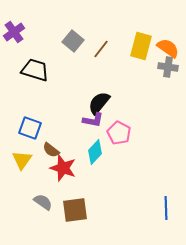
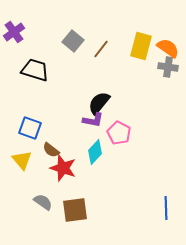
yellow triangle: rotated 15 degrees counterclockwise
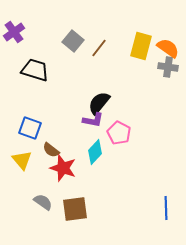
brown line: moved 2 px left, 1 px up
brown square: moved 1 px up
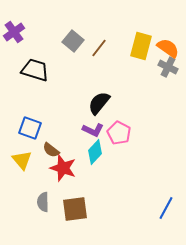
gray cross: rotated 18 degrees clockwise
purple L-shape: moved 10 px down; rotated 15 degrees clockwise
gray semicircle: rotated 126 degrees counterclockwise
blue line: rotated 30 degrees clockwise
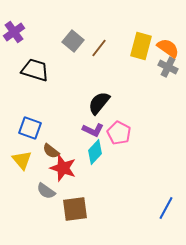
brown semicircle: moved 1 px down
gray semicircle: moved 3 px right, 11 px up; rotated 54 degrees counterclockwise
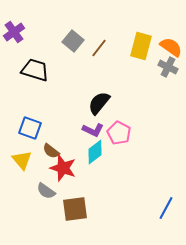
orange semicircle: moved 3 px right, 1 px up
cyan diamond: rotated 10 degrees clockwise
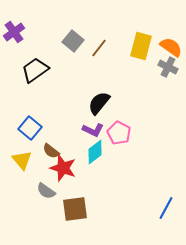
black trapezoid: rotated 52 degrees counterclockwise
blue square: rotated 20 degrees clockwise
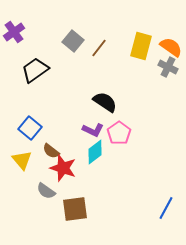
black semicircle: moved 6 px right, 1 px up; rotated 85 degrees clockwise
pink pentagon: rotated 10 degrees clockwise
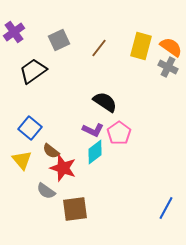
gray square: moved 14 px left, 1 px up; rotated 25 degrees clockwise
black trapezoid: moved 2 px left, 1 px down
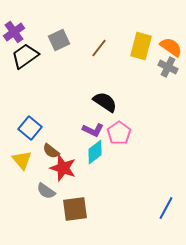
black trapezoid: moved 8 px left, 15 px up
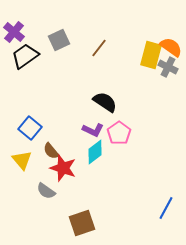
purple cross: rotated 15 degrees counterclockwise
yellow rectangle: moved 10 px right, 9 px down
brown semicircle: rotated 12 degrees clockwise
brown square: moved 7 px right, 14 px down; rotated 12 degrees counterclockwise
